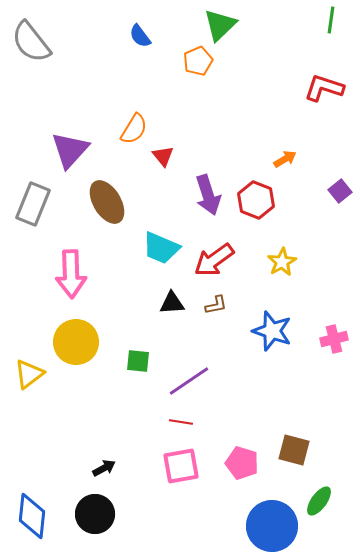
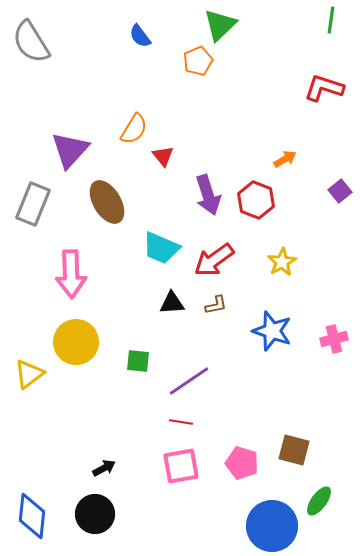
gray semicircle: rotated 6 degrees clockwise
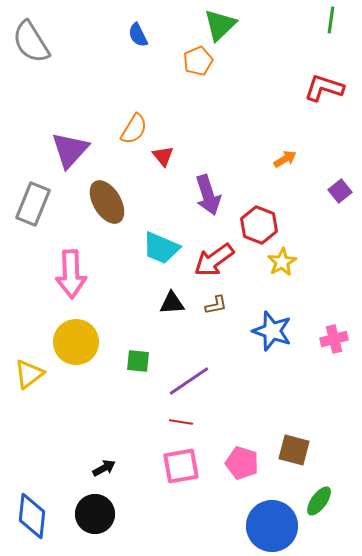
blue semicircle: moved 2 px left, 1 px up; rotated 10 degrees clockwise
red hexagon: moved 3 px right, 25 px down
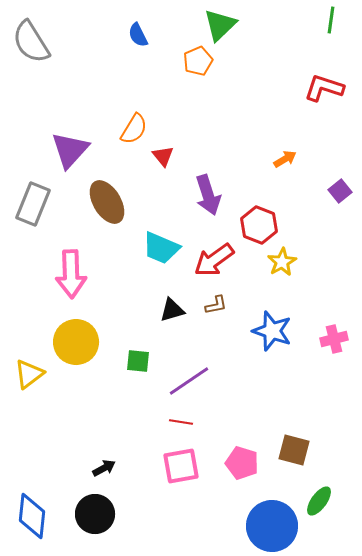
black triangle: moved 7 px down; rotated 12 degrees counterclockwise
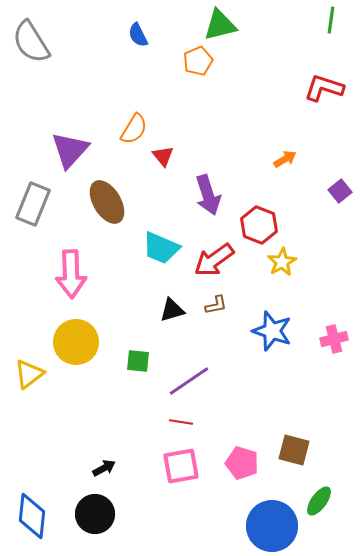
green triangle: rotated 30 degrees clockwise
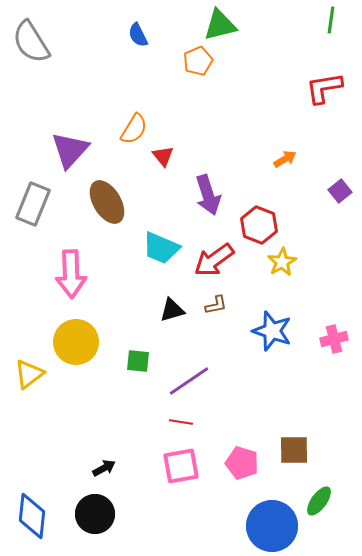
red L-shape: rotated 27 degrees counterclockwise
brown square: rotated 16 degrees counterclockwise
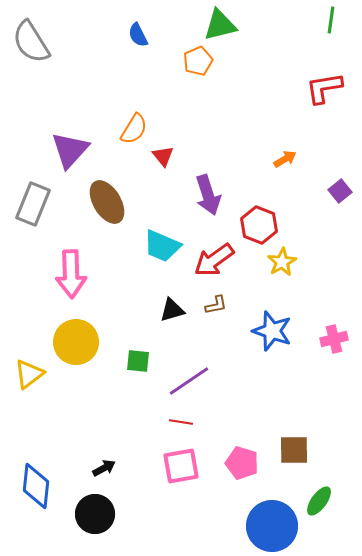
cyan trapezoid: moved 1 px right, 2 px up
blue diamond: moved 4 px right, 30 px up
